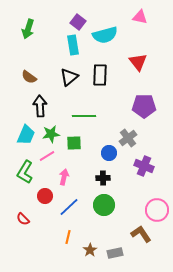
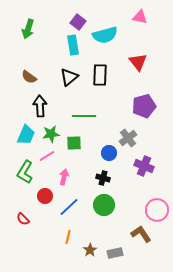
purple pentagon: rotated 15 degrees counterclockwise
black cross: rotated 16 degrees clockwise
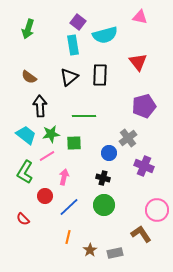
cyan trapezoid: rotated 75 degrees counterclockwise
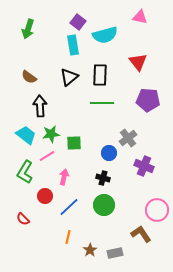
purple pentagon: moved 4 px right, 6 px up; rotated 20 degrees clockwise
green line: moved 18 px right, 13 px up
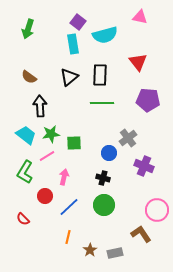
cyan rectangle: moved 1 px up
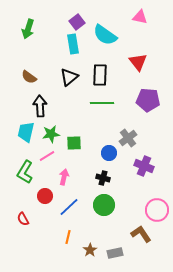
purple square: moved 1 px left; rotated 14 degrees clockwise
cyan semicircle: rotated 50 degrees clockwise
cyan trapezoid: moved 3 px up; rotated 115 degrees counterclockwise
red semicircle: rotated 16 degrees clockwise
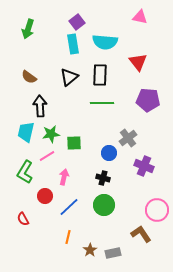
cyan semicircle: moved 7 px down; rotated 30 degrees counterclockwise
gray rectangle: moved 2 px left
